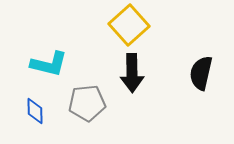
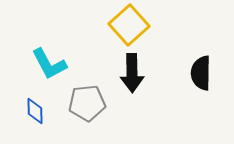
cyan L-shape: rotated 48 degrees clockwise
black semicircle: rotated 12 degrees counterclockwise
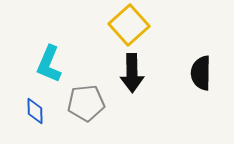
cyan L-shape: rotated 51 degrees clockwise
gray pentagon: moved 1 px left
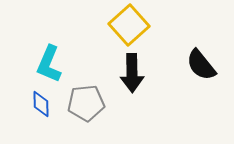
black semicircle: moved 8 px up; rotated 40 degrees counterclockwise
blue diamond: moved 6 px right, 7 px up
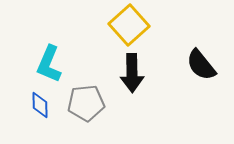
blue diamond: moved 1 px left, 1 px down
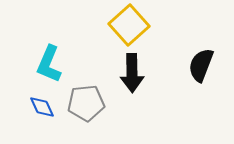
black semicircle: rotated 60 degrees clockwise
blue diamond: moved 2 px right, 2 px down; rotated 24 degrees counterclockwise
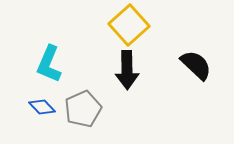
black semicircle: moved 5 px left; rotated 112 degrees clockwise
black arrow: moved 5 px left, 3 px up
gray pentagon: moved 3 px left, 6 px down; rotated 18 degrees counterclockwise
blue diamond: rotated 20 degrees counterclockwise
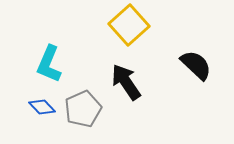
black arrow: moved 1 px left, 12 px down; rotated 147 degrees clockwise
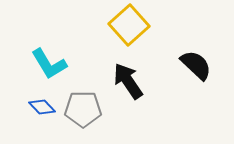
cyan L-shape: rotated 54 degrees counterclockwise
black arrow: moved 2 px right, 1 px up
gray pentagon: rotated 24 degrees clockwise
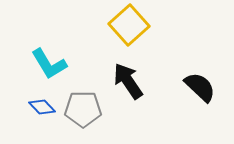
black semicircle: moved 4 px right, 22 px down
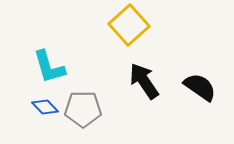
cyan L-shape: moved 3 px down; rotated 15 degrees clockwise
black arrow: moved 16 px right
black semicircle: rotated 8 degrees counterclockwise
blue diamond: moved 3 px right
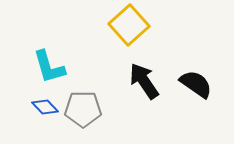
black semicircle: moved 4 px left, 3 px up
